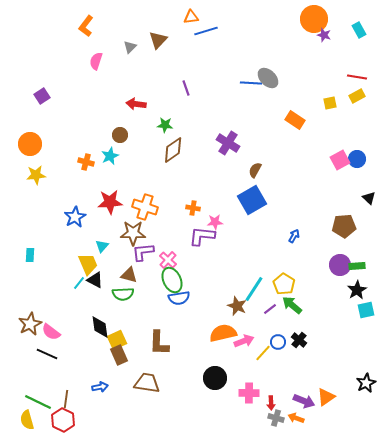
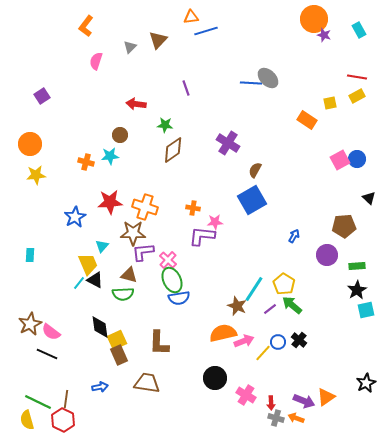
orange rectangle at (295, 120): moved 12 px right
cyan star at (110, 156): rotated 18 degrees clockwise
purple circle at (340, 265): moved 13 px left, 10 px up
pink cross at (249, 393): moved 3 px left, 2 px down; rotated 30 degrees clockwise
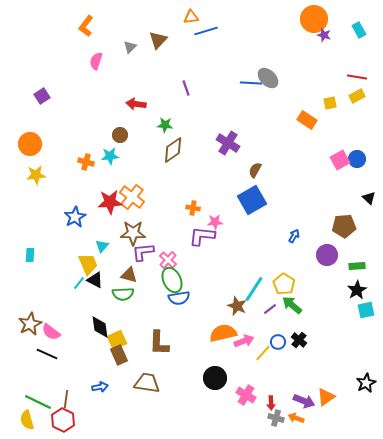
orange cross at (145, 207): moved 13 px left, 10 px up; rotated 20 degrees clockwise
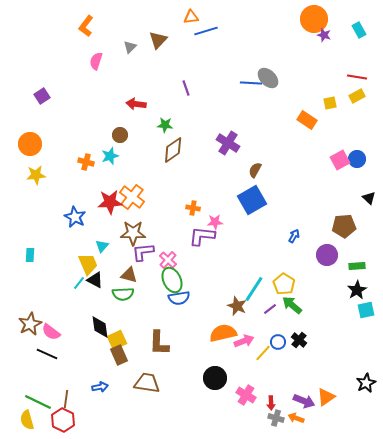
cyan star at (110, 156): rotated 12 degrees counterclockwise
blue star at (75, 217): rotated 15 degrees counterclockwise
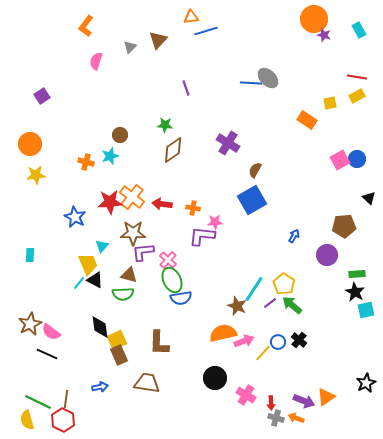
red arrow at (136, 104): moved 26 px right, 100 px down
green rectangle at (357, 266): moved 8 px down
black star at (357, 290): moved 2 px left, 2 px down; rotated 12 degrees counterclockwise
blue semicircle at (179, 298): moved 2 px right
purple line at (270, 309): moved 6 px up
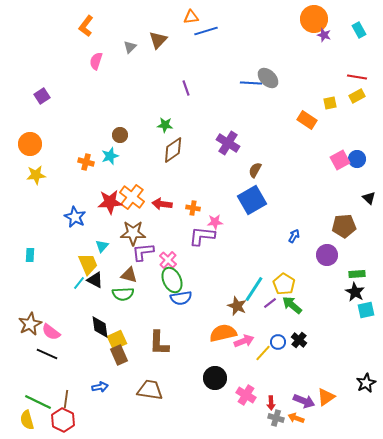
brown trapezoid at (147, 383): moved 3 px right, 7 px down
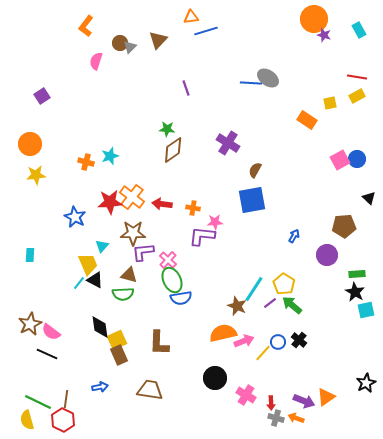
gray ellipse at (268, 78): rotated 10 degrees counterclockwise
green star at (165, 125): moved 2 px right, 4 px down
brown circle at (120, 135): moved 92 px up
blue square at (252, 200): rotated 20 degrees clockwise
